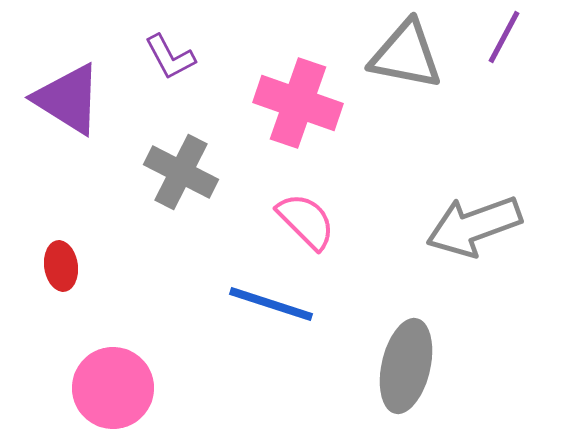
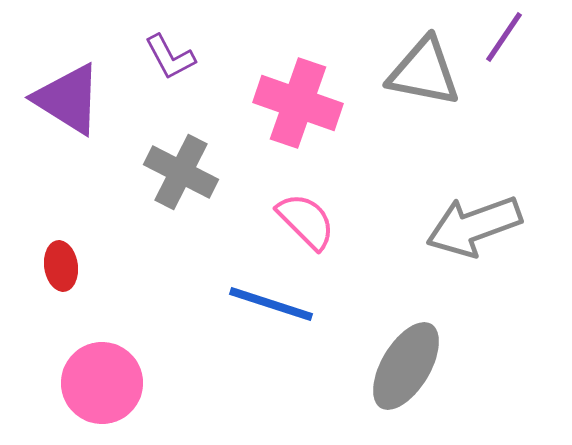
purple line: rotated 6 degrees clockwise
gray triangle: moved 18 px right, 17 px down
gray ellipse: rotated 18 degrees clockwise
pink circle: moved 11 px left, 5 px up
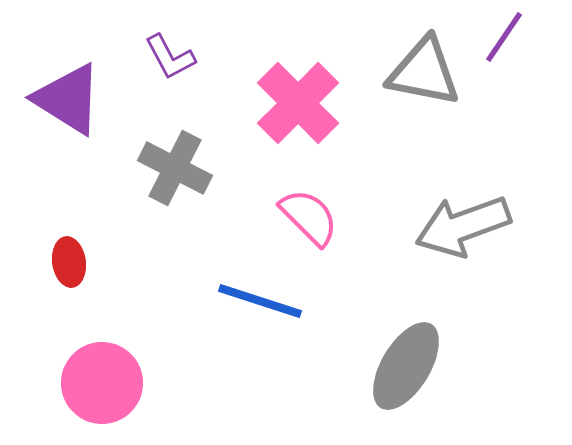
pink cross: rotated 26 degrees clockwise
gray cross: moved 6 px left, 4 px up
pink semicircle: moved 3 px right, 4 px up
gray arrow: moved 11 px left
red ellipse: moved 8 px right, 4 px up
blue line: moved 11 px left, 3 px up
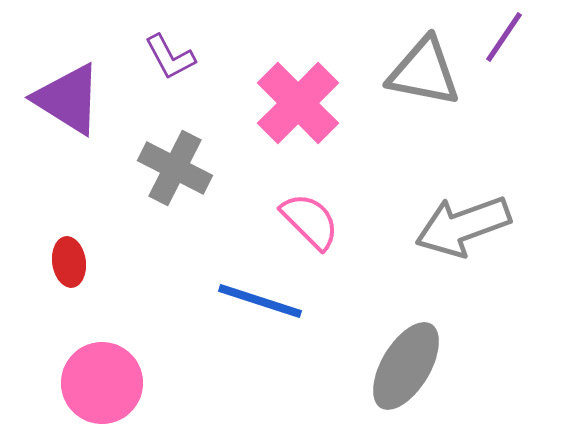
pink semicircle: moved 1 px right, 4 px down
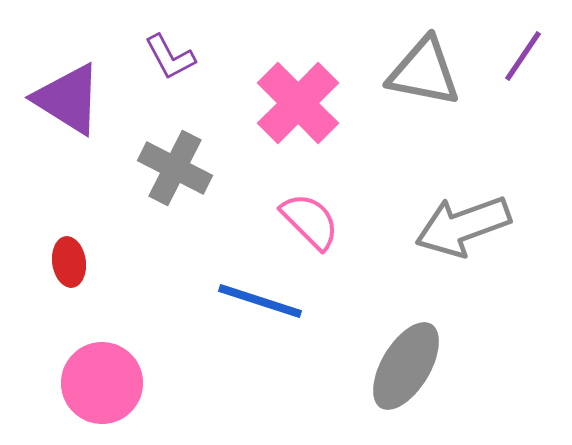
purple line: moved 19 px right, 19 px down
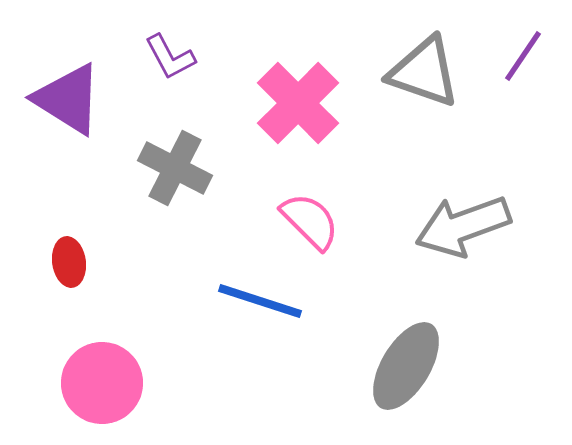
gray triangle: rotated 8 degrees clockwise
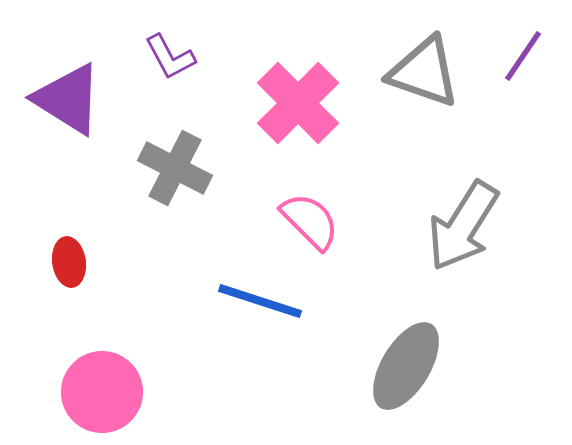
gray arrow: rotated 38 degrees counterclockwise
pink circle: moved 9 px down
